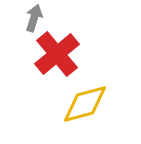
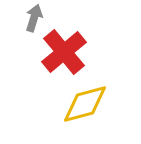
red cross: moved 7 px right, 2 px up
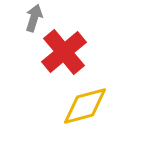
yellow diamond: moved 2 px down
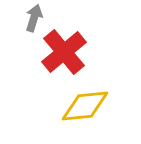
yellow diamond: rotated 9 degrees clockwise
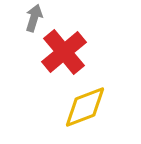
yellow diamond: moved 1 px down; rotated 15 degrees counterclockwise
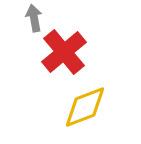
gray arrow: rotated 28 degrees counterclockwise
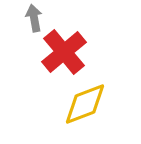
yellow diamond: moved 3 px up
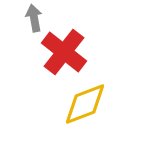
red cross: rotated 12 degrees counterclockwise
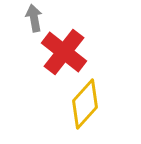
yellow diamond: rotated 27 degrees counterclockwise
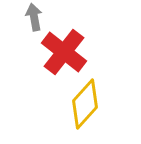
gray arrow: moved 1 px up
